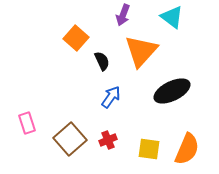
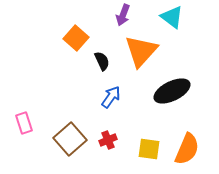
pink rectangle: moved 3 px left
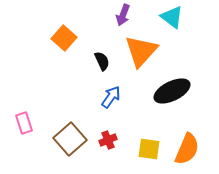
orange square: moved 12 px left
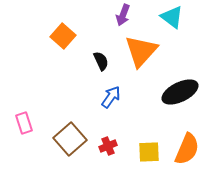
orange square: moved 1 px left, 2 px up
black semicircle: moved 1 px left
black ellipse: moved 8 px right, 1 px down
red cross: moved 6 px down
yellow square: moved 3 px down; rotated 10 degrees counterclockwise
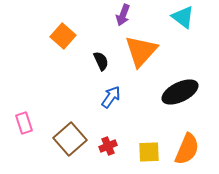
cyan triangle: moved 11 px right
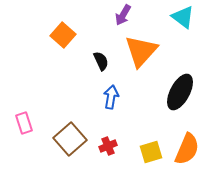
purple arrow: rotated 10 degrees clockwise
orange square: moved 1 px up
black ellipse: rotated 36 degrees counterclockwise
blue arrow: rotated 25 degrees counterclockwise
yellow square: moved 2 px right; rotated 15 degrees counterclockwise
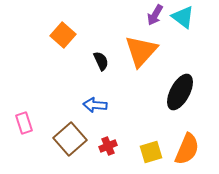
purple arrow: moved 32 px right
blue arrow: moved 16 px left, 8 px down; rotated 95 degrees counterclockwise
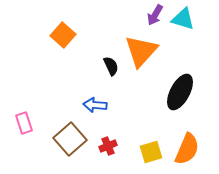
cyan triangle: moved 2 px down; rotated 20 degrees counterclockwise
black semicircle: moved 10 px right, 5 px down
